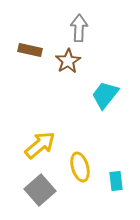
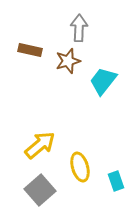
brown star: rotated 15 degrees clockwise
cyan trapezoid: moved 2 px left, 14 px up
cyan rectangle: rotated 12 degrees counterclockwise
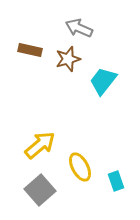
gray arrow: rotated 68 degrees counterclockwise
brown star: moved 2 px up
yellow ellipse: rotated 12 degrees counterclockwise
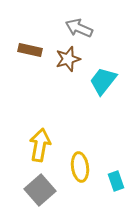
yellow arrow: rotated 40 degrees counterclockwise
yellow ellipse: rotated 20 degrees clockwise
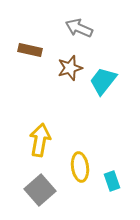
brown star: moved 2 px right, 9 px down
yellow arrow: moved 5 px up
cyan rectangle: moved 4 px left
